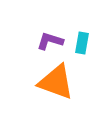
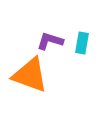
orange triangle: moved 26 px left, 7 px up
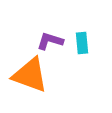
cyan rectangle: rotated 15 degrees counterclockwise
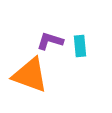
cyan rectangle: moved 2 px left, 3 px down
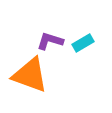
cyan rectangle: moved 3 px right, 3 px up; rotated 65 degrees clockwise
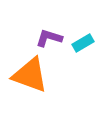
purple L-shape: moved 1 px left, 3 px up
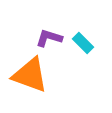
cyan rectangle: rotated 75 degrees clockwise
